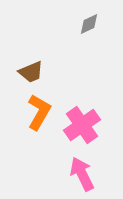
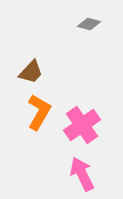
gray diamond: rotated 40 degrees clockwise
brown trapezoid: rotated 24 degrees counterclockwise
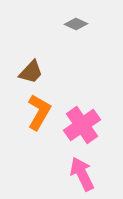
gray diamond: moved 13 px left; rotated 10 degrees clockwise
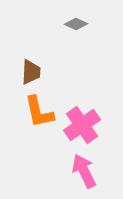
brown trapezoid: rotated 40 degrees counterclockwise
orange L-shape: rotated 138 degrees clockwise
pink arrow: moved 2 px right, 3 px up
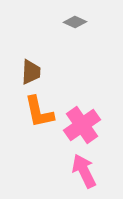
gray diamond: moved 1 px left, 2 px up
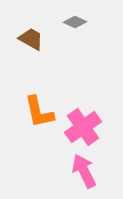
brown trapezoid: moved 33 px up; rotated 64 degrees counterclockwise
pink cross: moved 1 px right, 2 px down
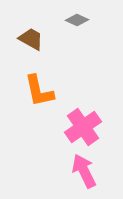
gray diamond: moved 2 px right, 2 px up
orange L-shape: moved 21 px up
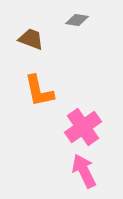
gray diamond: rotated 15 degrees counterclockwise
brown trapezoid: rotated 8 degrees counterclockwise
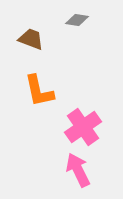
pink arrow: moved 6 px left, 1 px up
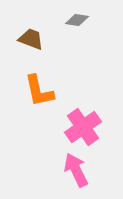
pink arrow: moved 2 px left
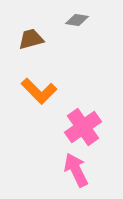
brown trapezoid: rotated 36 degrees counterclockwise
orange L-shape: rotated 33 degrees counterclockwise
